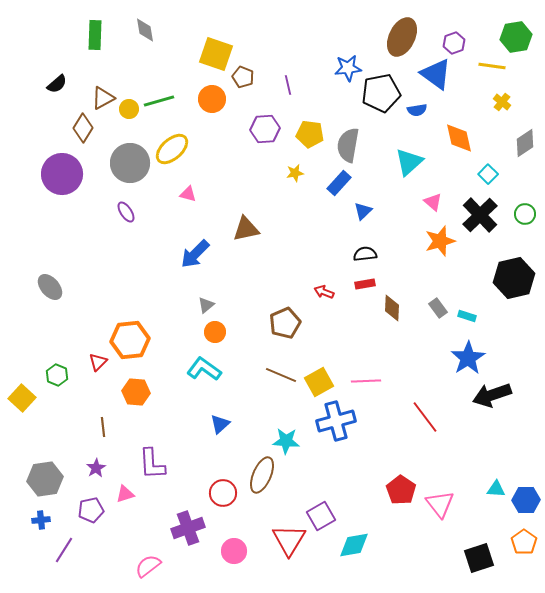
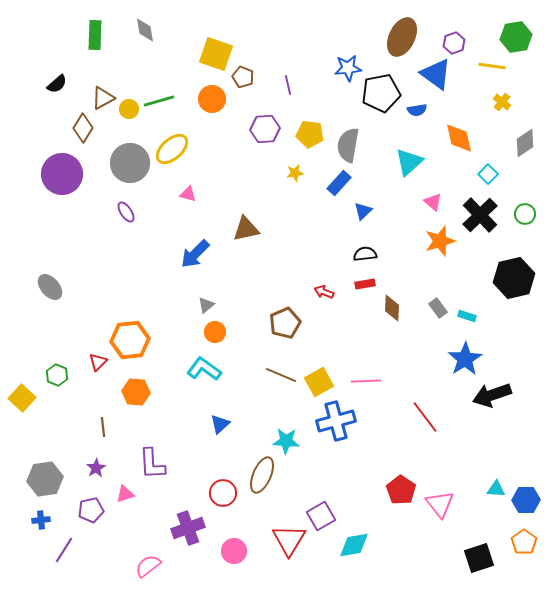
blue star at (468, 358): moved 3 px left, 1 px down
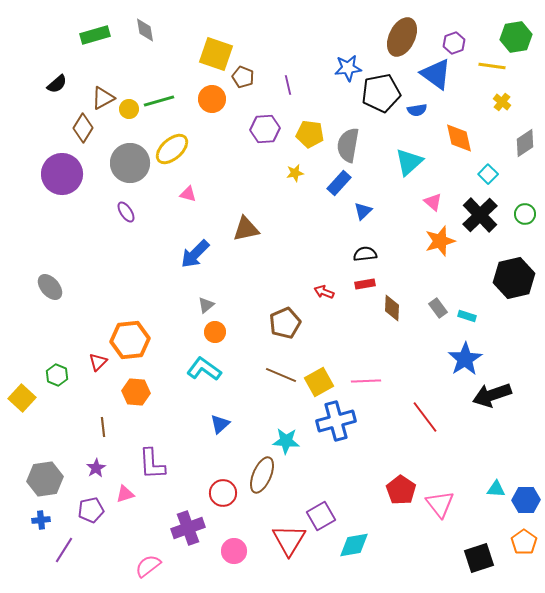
green rectangle at (95, 35): rotated 72 degrees clockwise
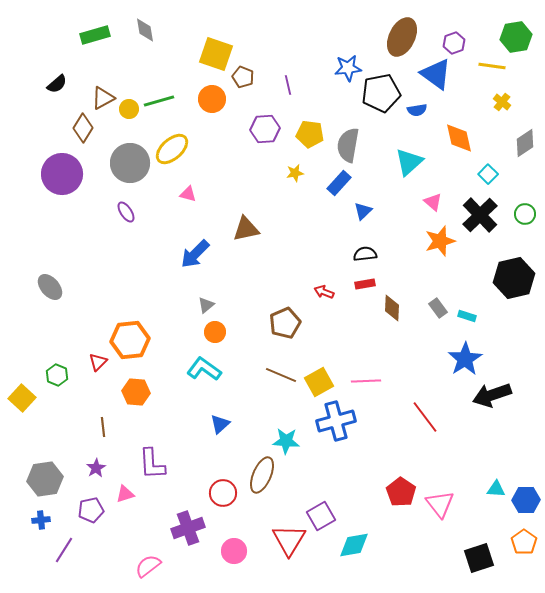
red pentagon at (401, 490): moved 2 px down
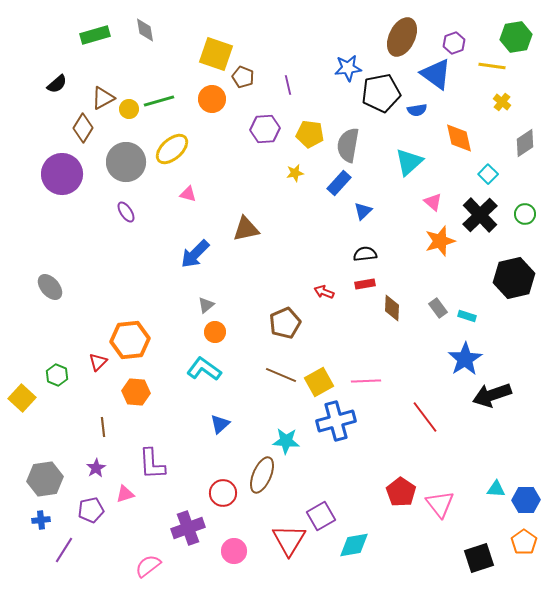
gray circle at (130, 163): moved 4 px left, 1 px up
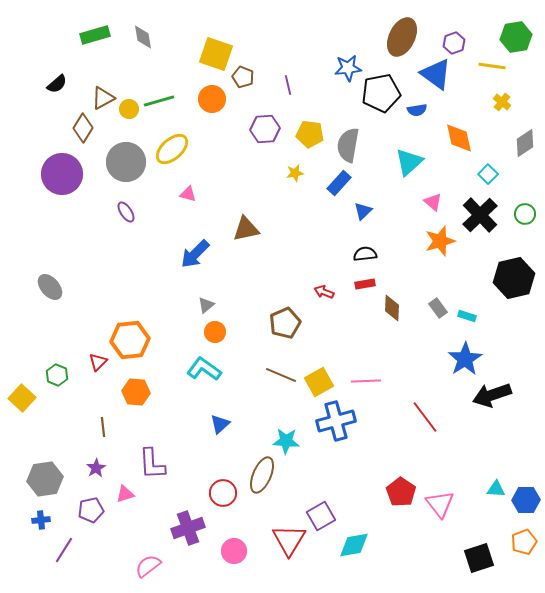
gray diamond at (145, 30): moved 2 px left, 7 px down
orange pentagon at (524, 542): rotated 15 degrees clockwise
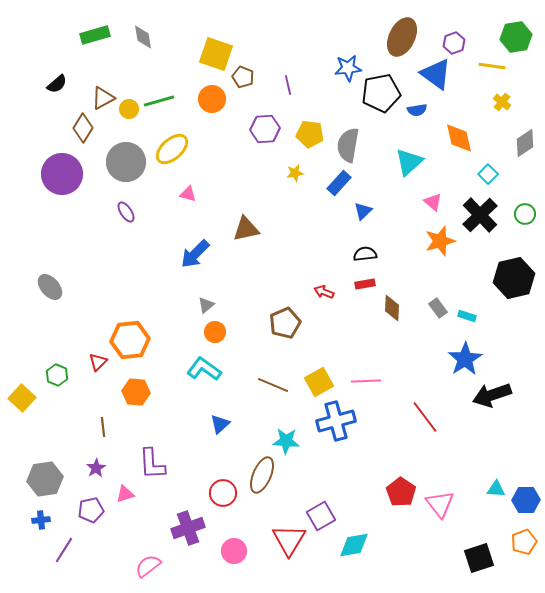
brown line at (281, 375): moved 8 px left, 10 px down
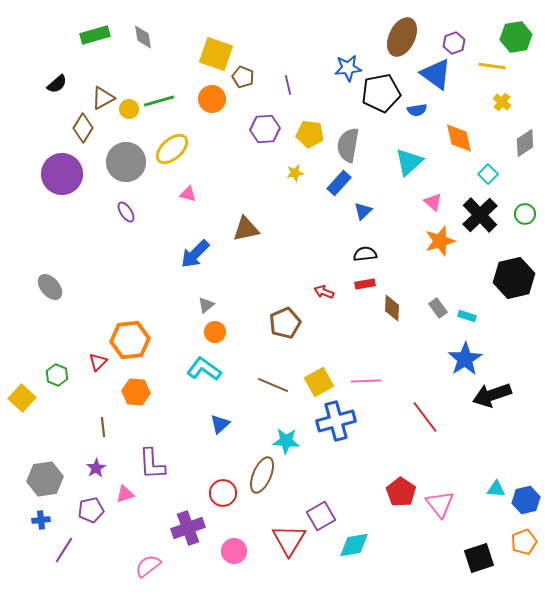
blue hexagon at (526, 500): rotated 12 degrees counterclockwise
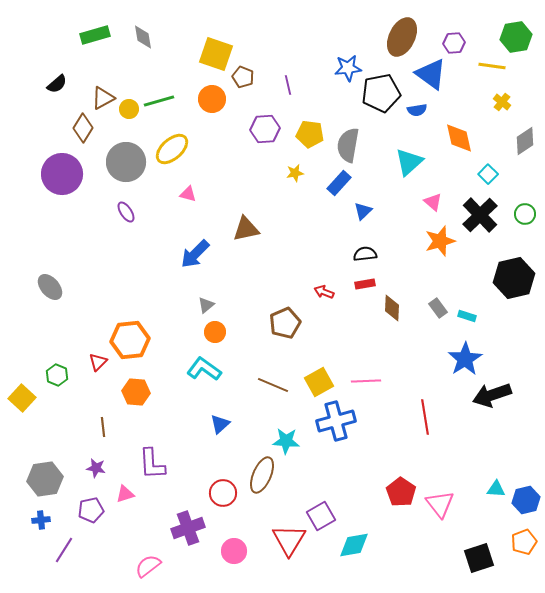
purple hexagon at (454, 43): rotated 15 degrees clockwise
blue triangle at (436, 74): moved 5 px left
gray diamond at (525, 143): moved 2 px up
red line at (425, 417): rotated 28 degrees clockwise
purple star at (96, 468): rotated 30 degrees counterclockwise
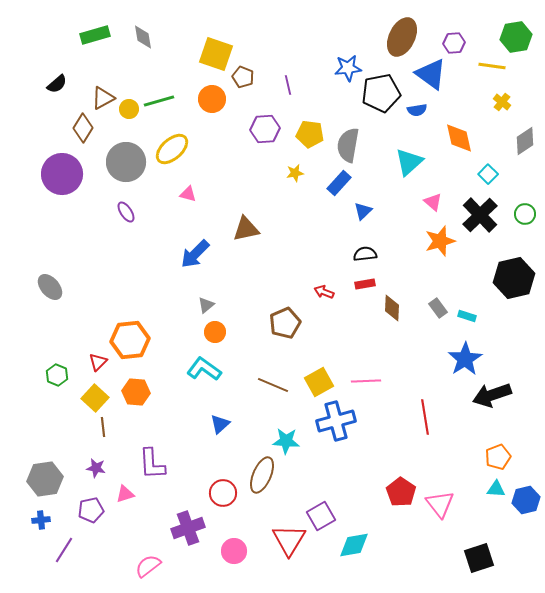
yellow square at (22, 398): moved 73 px right
orange pentagon at (524, 542): moved 26 px left, 85 px up
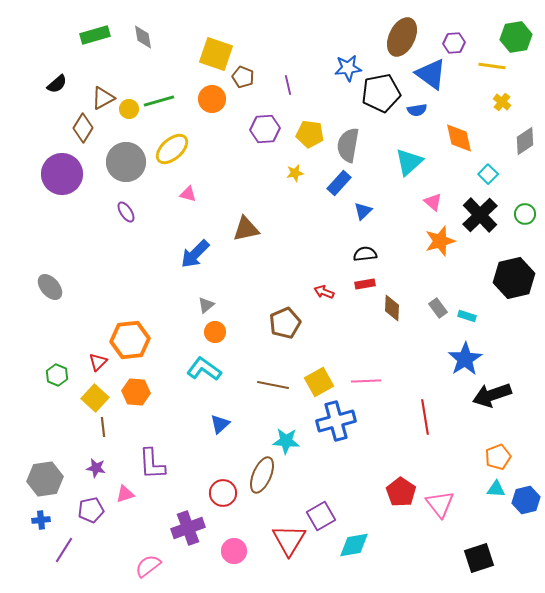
brown line at (273, 385): rotated 12 degrees counterclockwise
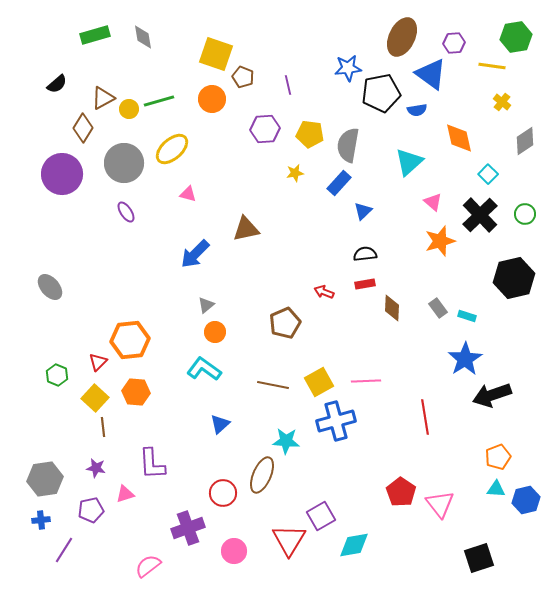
gray circle at (126, 162): moved 2 px left, 1 px down
